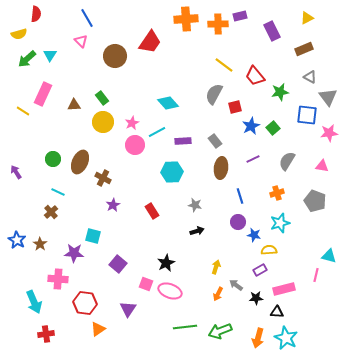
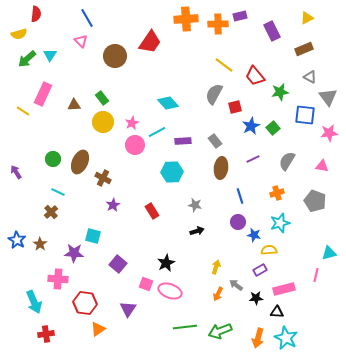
blue square at (307, 115): moved 2 px left
cyan triangle at (329, 256): moved 3 px up; rotated 28 degrees counterclockwise
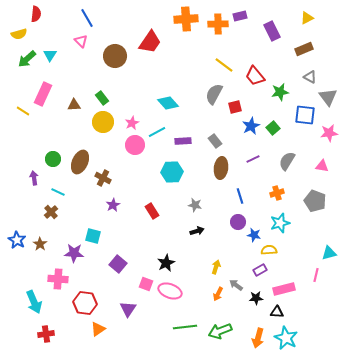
purple arrow at (16, 172): moved 18 px right, 6 px down; rotated 24 degrees clockwise
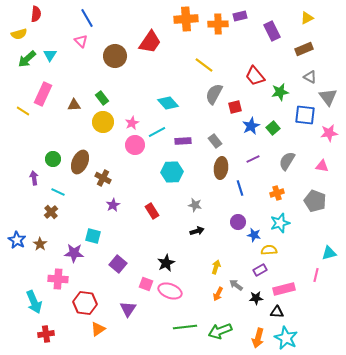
yellow line at (224, 65): moved 20 px left
blue line at (240, 196): moved 8 px up
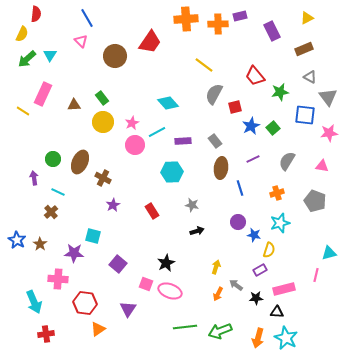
yellow semicircle at (19, 34): moved 3 px right; rotated 49 degrees counterclockwise
gray star at (195, 205): moved 3 px left
yellow semicircle at (269, 250): rotated 112 degrees clockwise
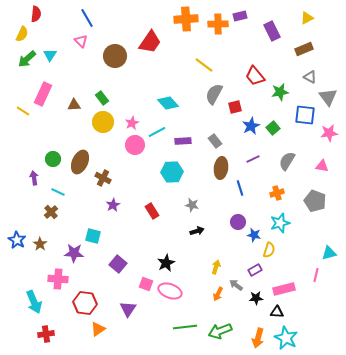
purple rectangle at (260, 270): moved 5 px left
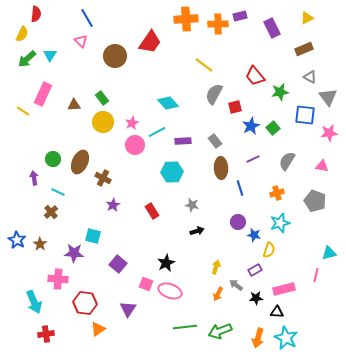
purple rectangle at (272, 31): moved 3 px up
brown ellipse at (221, 168): rotated 10 degrees counterclockwise
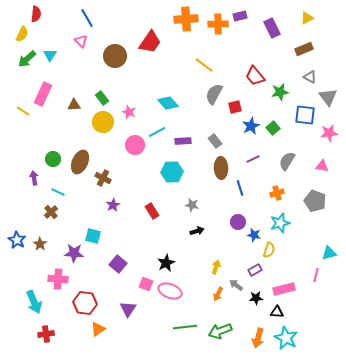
pink star at (132, 123): moved 3 px left, 11 px up; rotated 24 degrees counterclockwise
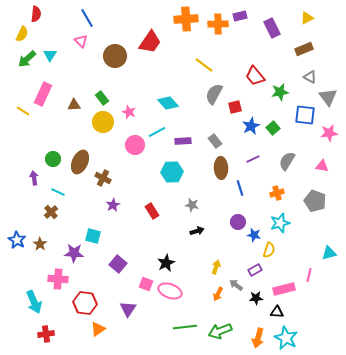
pink line at (316, 275): moved 7 px left
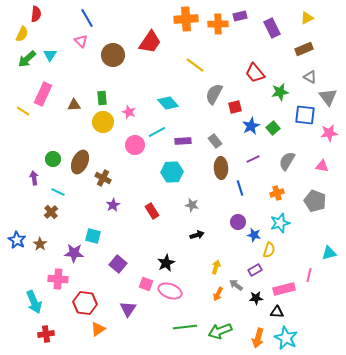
brown circle at (115, 56): moved 2 px left, 1 px up
yellow line at (204, 65): moved 9 px left
red trapezoid at (255, 76): moved 3 px up
green rectangle at (102, 98): rotated 32 degrees clockwise
black arrow at (197, 231): moved 4 px down
